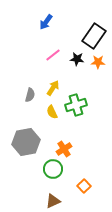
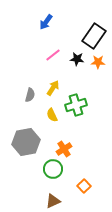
yellow semicircle: moved 3 px down
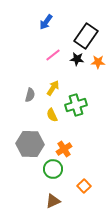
black rectangle: moved 8 px left
gray hexagon: moved 4 px right, 2 px down; rotated 12 degrees clockwise
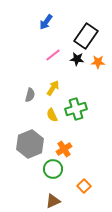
green cross: moved 4 px down
gray hexagon: rotated 24 degrees counterclockwise
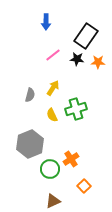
blue arrow: rotated 35 degrees counterclockwise
orange cross: moved 7 px right, 10 px down
green circle: moved 3 px left
